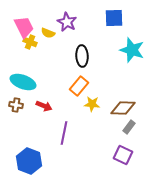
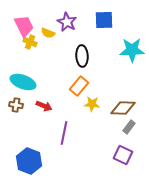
blue square: moved 10 px left, 2 px down
pink trapezoid: moved 1 px up
cyan star: rotated 20 degrees counterclockwise
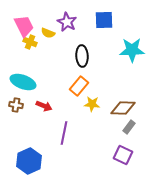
blue hexagon: rotated 15 degrees clockwise
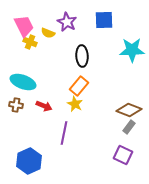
yellow star: moved 17 px left; rotated 21 degrees clockwise
brown diamond: moved 6 px right, 2 px down; rotated 20 degrees clockwise
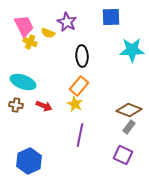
blue square: moved 7 px right, 3 px up
purple line: moved 16 px right, 2 px down
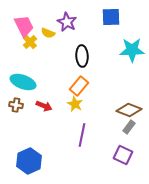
yellow cross: rotated 24 degrees clockwise
purple line: moved 2 px right
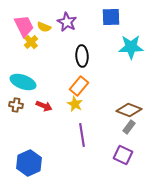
yellow semicircle: moved 4 px left, 6 px up
yellow cross: moved 1 px right
cyan star: moved 1 px left, 3 px up
purple line: rotated 20 degrees counterclockwise
blue hexagon: moved 2 px down
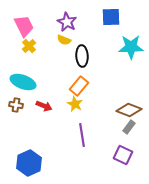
yellow semicircle: moved 20 px right, 13 px down
yellow cross: moved 2 px left, 4 px down
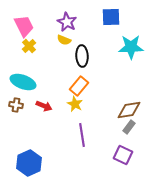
brown diamond: rotated 30 degrees counterclockwise
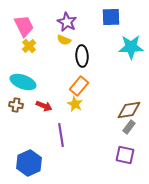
purple line: moved 21 px left
purple square: moved 2 px right; rotated 12 degrees counterclockwise
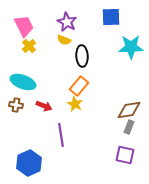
gray rectangle: rotated 16 degrees counterclockwise
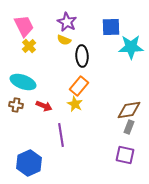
blue square: moved 10 px down
